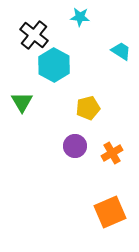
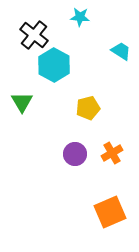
purple circle: moved 8 px down
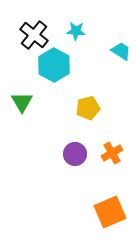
cyan star: moved 4 px left, 14 px down
